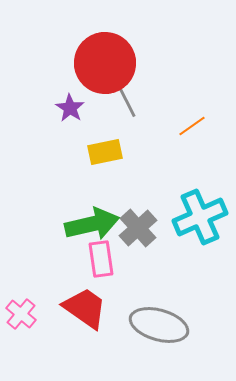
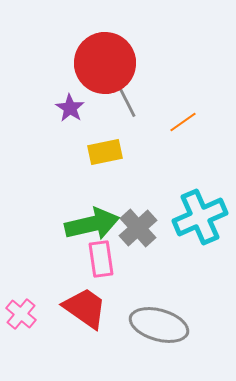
orange line: moved 9 px left, 4 px up
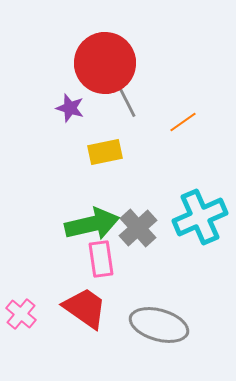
purple star: rotated 16 degrees counterclockwise
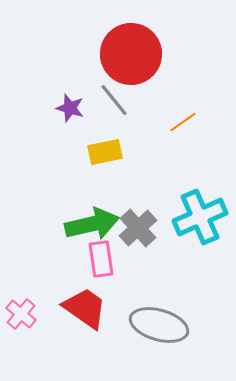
red circle: moved 26 px right, 9 px up
gray line: moved 12 px left; rotated 12 degrees counterclockwise
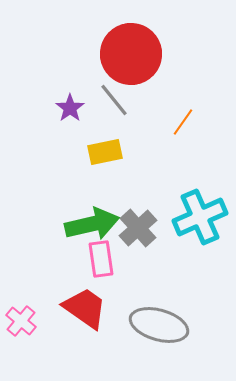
purple star: rotated 20 degrees clockwise
orange line: rotated 20 degrees counterclockwise
pink cross: moved 7 px down
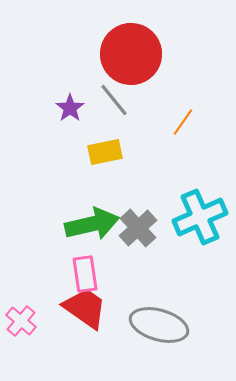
pink rectangle: moved 16 px left, 15 px down
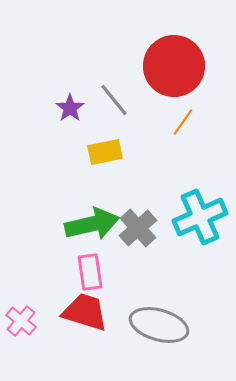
red circle: moved 43 px right, 12 px down
pink rectangle: moved 5 px right, 2 px up
red trapezoid: moved 4 px down; rotated 18 degrees counterclockwise
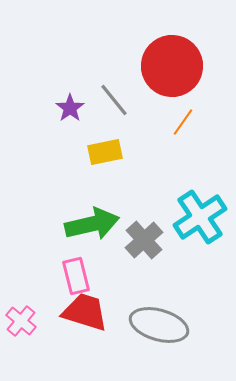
red circle: moved 2 px left
cyan cross: rotated 10 degrees counterclockwise
gray cross: moved 6 px right, 12 px down
pink rectangle: moved 14 px left, 4 px down; rotated 6 degrees counterclockwise
